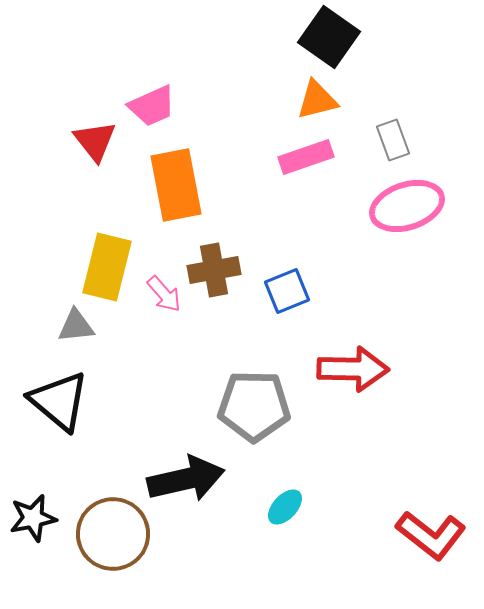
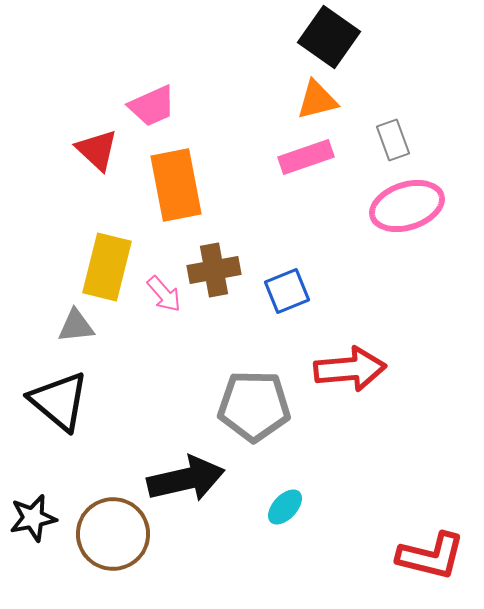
red triangle: moved 2 px right, 9 px down; rotated 9 degrees counterclockwise
red arrow: moved 3 px left; rotated 6 degrees counterclockwise
red L-shape: moved 21 px down; rotated 24 degrees counterclockwise
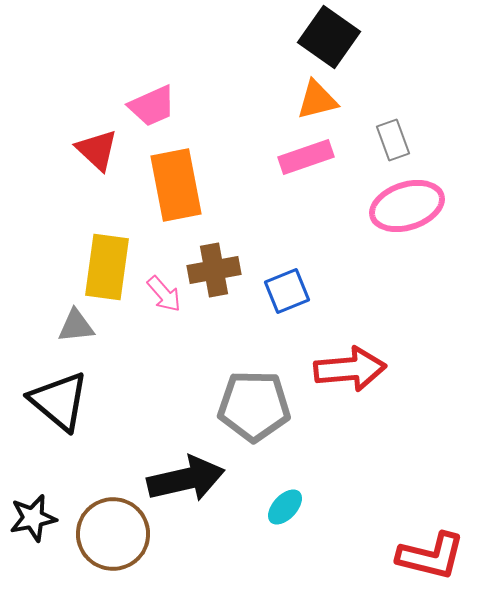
yellow rectangle: rotated 6 degrees counterclockwise
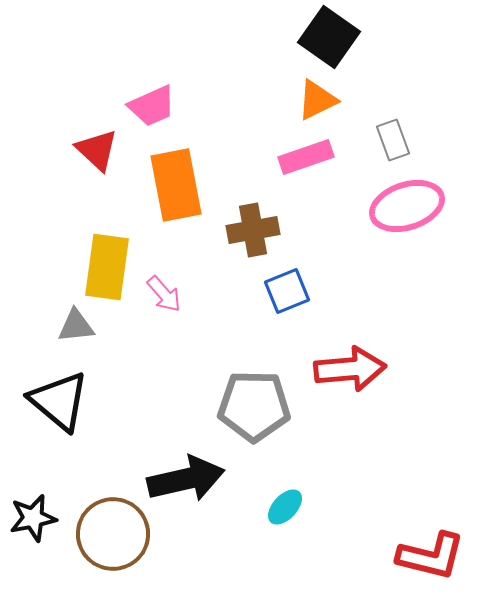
orange triangle: rotated 12 degrees counterclockwise
brown cross: moved 39 px right, 40 px up
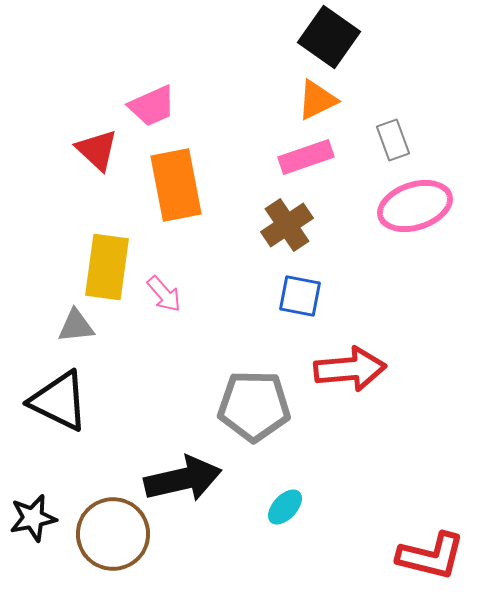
pink ellipse: moved 8 px right
brown cross: moved 34 px right, 5 px up; rotated 24 degrees counterclockwise
blue square: moved 13 px right, 5 px down; rotated 33 degrees clockwise
black triangle: rotated 14 degrees counterclockwise
black arrow: moved 3 px left
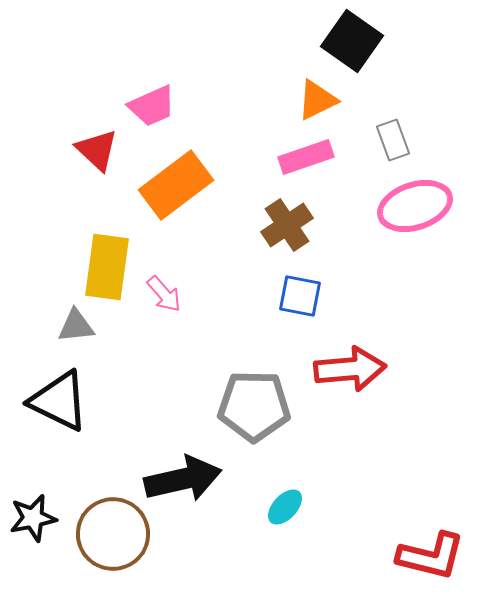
black square: moved 23 px right, 4 px down
orange rectangle: rotated 64 degrees clockwise
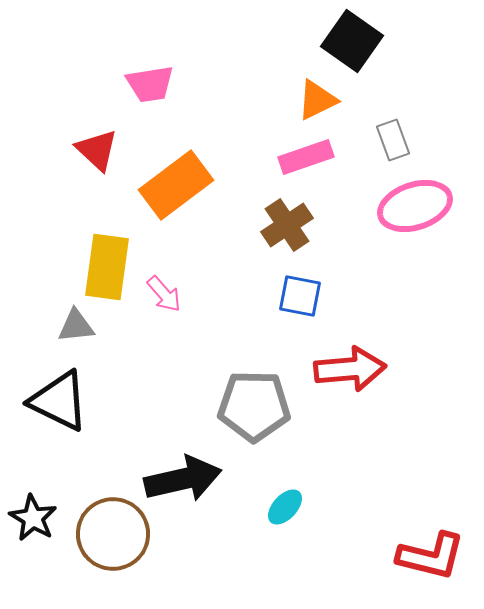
pink trapezoid: moved 2 px left, 22 px up; rotated 15 degrees clockwise
black star: rotated 30 degrees counterclockwise
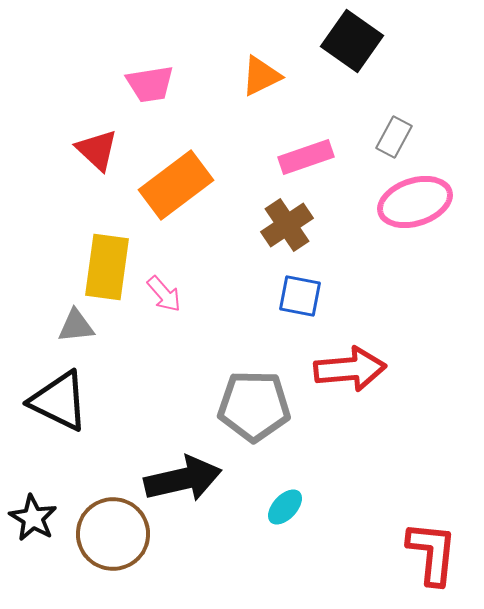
orange triangle: moved 56 px left, 24 px up
gray rectangle: moved 1 px right, 3 px up; rotated 48 degrees clockwise
pink ellipse: moved 4 px up
red L-shape: moved 1 px right, 3 px up; rotated 98 degrees counterclockwise
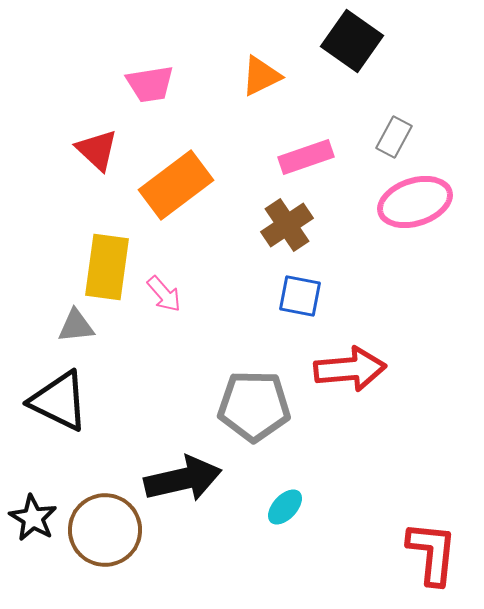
brown circle: moved 8 px left, 4 px up
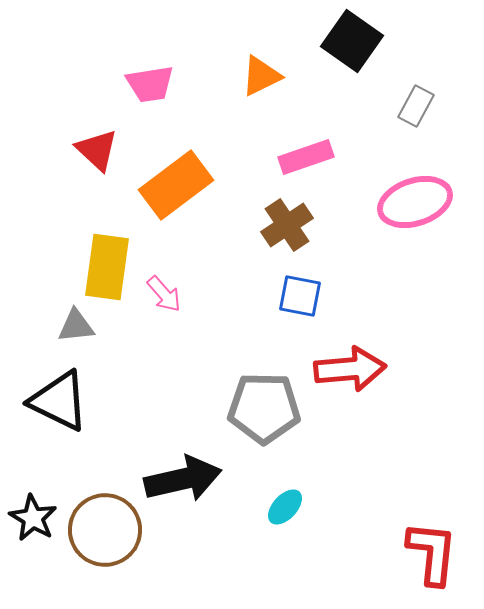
gray rectangle: moved 22 px right, 31 px up
gray pentagon: moved 10 px right, 2 px down
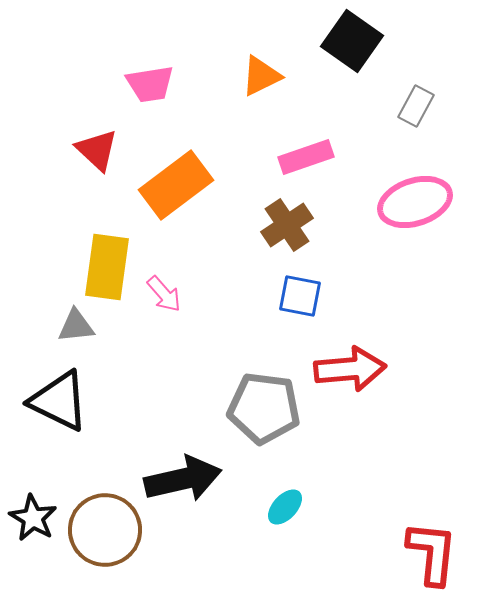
gray pentagon: rotated 6 degrees clockwise
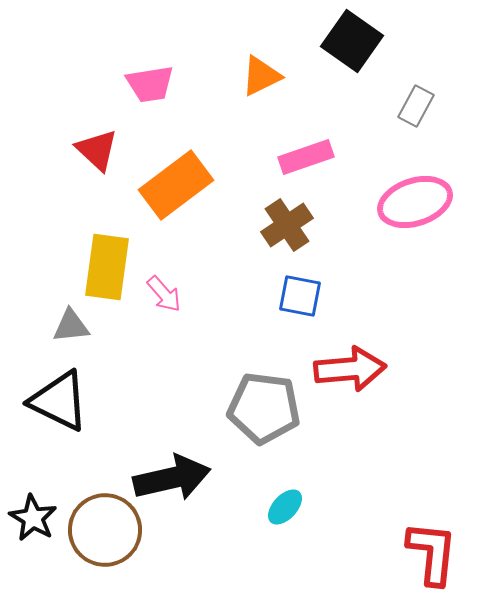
gray triangle: moved 5 px left
black arrow: moved 11 px left, 1 px up
